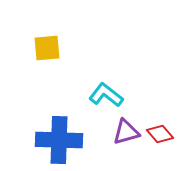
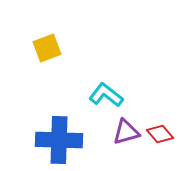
yellow square: rotated 16 degrees counterclockwise
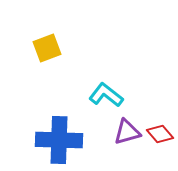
purple triangle: moved 1 px right
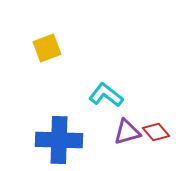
red diamond: moved 4 px left, 2 px up
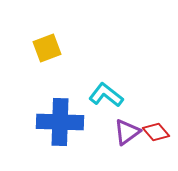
purple triangle: rotated 20 degrees counterclockwise
blue cross: moved 1 px right, 18 px up
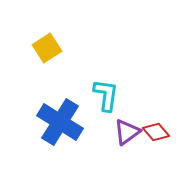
yellow square: rotated 12 degrees counterclockwise
cyan L-shape: rotated 60 degrees clockwise
blue cross: rotated 30 degrees clockwise
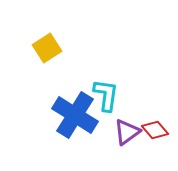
blue cross: moved 15 px right, 7 px up
red diamond: moved 1 px left, 2 px up
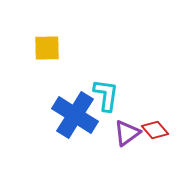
yellow square: rotated 32 degrees clockwise
purple triangle: moved 1 px down
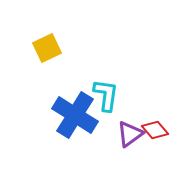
yellow square: rotated 24 degrees counterclockwise
purple triangle: moved 3 px right, 1 px down
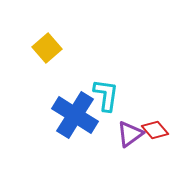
yellow square: rotated 16 degrees counterclockwise
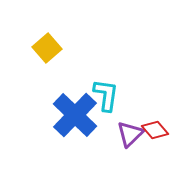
blue cross: rotated 12 degrees clockwise
purple triangle: rotated 8 degrees counterclockwise
